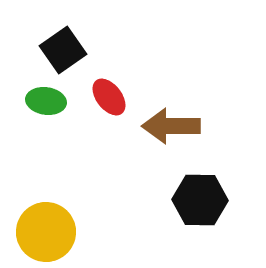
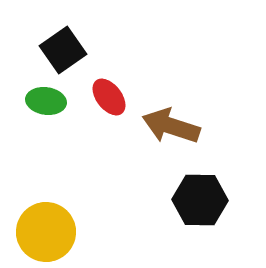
brown arrow: rotated 18 degrees clockwise
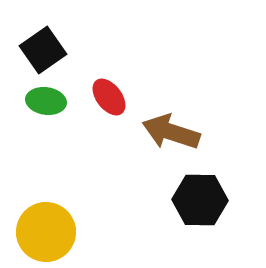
black square: moved 20 px left
brown arrow: moved 6 px down
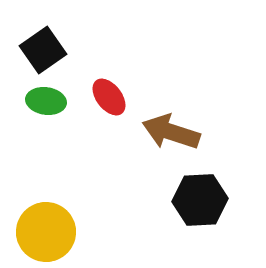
black hexagon: rotated 4 degrees counterclockwise
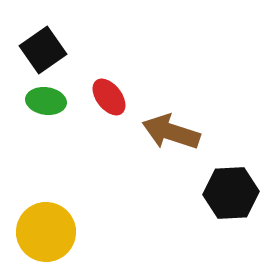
black hexagon: moved 31 px right, 7 px up
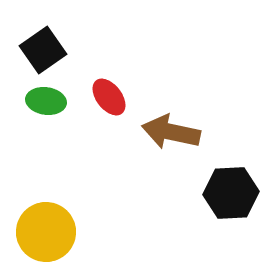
brown arrow: rotated 6 degrees counterclockwise
